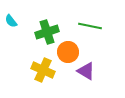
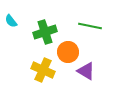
green cross: moved 2 px left
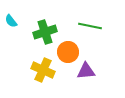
purple triangle: rotated 36 degrees counterclockwise
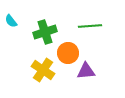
green line: rotated 15 degrees counterclockwise
orange circle: moved 1 px down
yellow cross: rotated 10 degrees clockwise
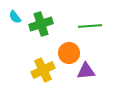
cyan semicircle: moved 4 px right, 4 px up
green cross: moved 4 px left, 8 px up
orange circle: moved 1 px right
yellow cross: rotated 30 degrees clockwise
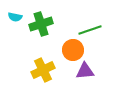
cyan semicircle: rotated 40 degrees counterclockwise
green line: moved 4 px down; rotated 15 degrees counterclockwise
orange circle: moved 4 px right, 3 px up
purple triangle: moved 1 px left
